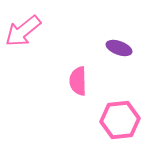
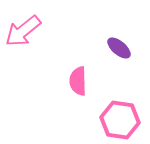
purple ellipse: rotated 20 degrees clockwise
pink hexagon: rotated 15 degrees clockwise
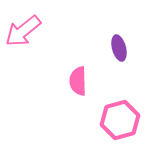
purple ellipse: rotated 35 degrees clockwise
pink hexagon: rotated 24 degrees counterclockwise
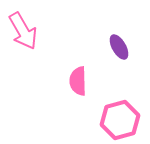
pink arrow: rotated 81 degrees counterclockwise
purple ellipse: moved 1 px up; rotated 15 degrees counterclockwise
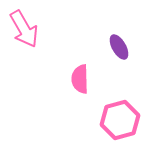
pink arrow: moved 1 px right, 2 px up
pink semicircle: moved 2 px right, 2 px up
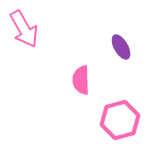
purple ellipse: moved 2 px right
pink semicircle: moved 1 px right, 1 px down
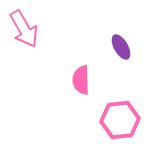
pink hexagon: rotated 9 degrees clockwise
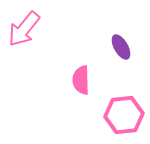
pink arrow: rotated 69 degrees clockwise
pink hexagon: moved 4 px right, 5 px up
